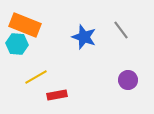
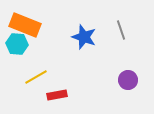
gray line: rotated 18 degrees clockwise
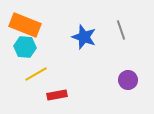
cyan hexagon: moved 8 px right, 3 px down
yellow line: moved 3 px up
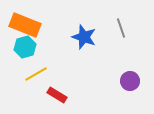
gray line: moved 2 px up
cyan hexagon: rotated 20 degrees counterclockwise
purple circle: moved 2 px right, 1 px down
red rectangle: rotated 42 degrees clockwise
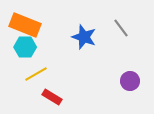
gray line: rotated 18 degrees counterclockwise
cyan hexagon: rotated 15 degrees clockwise
red rectangle: moved 5 px left, 2 px down
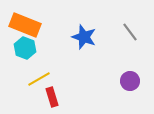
gray line: moved 9 px right, 4 px down
cyan hexagon: moved 1 px down; rotated 20 degrees clockwise
yellow line: moved 3 px right, 5 px down
red rectangle: rotated 42 degrees clockwise
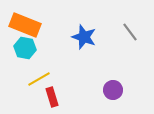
cyan hexagon: rotated 10 degrees counterclockwise
purple circle: moved 17 px left, 9 px down
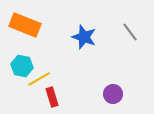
cyan hexagon: moved 3 px left, 18 px down
purple circle: moved 4 px down
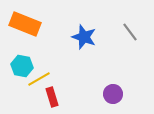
orange rectangle: moved 1 px up
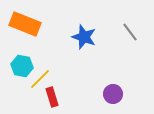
yellow line: moved 1 px right; rotated 15 degrees counterclockwise
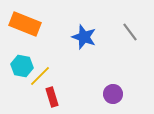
yellow line: moved 3 px up
